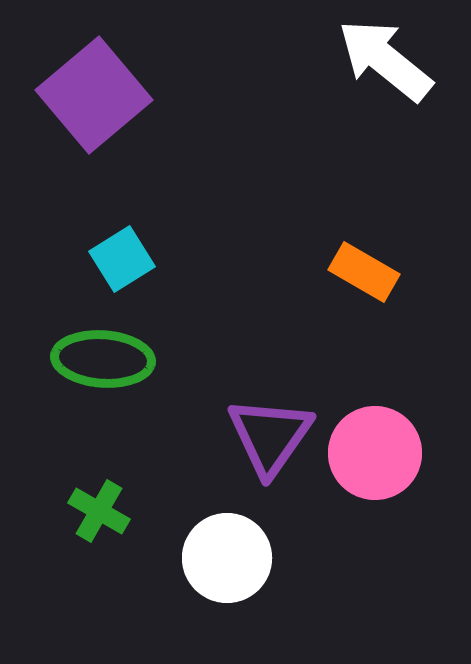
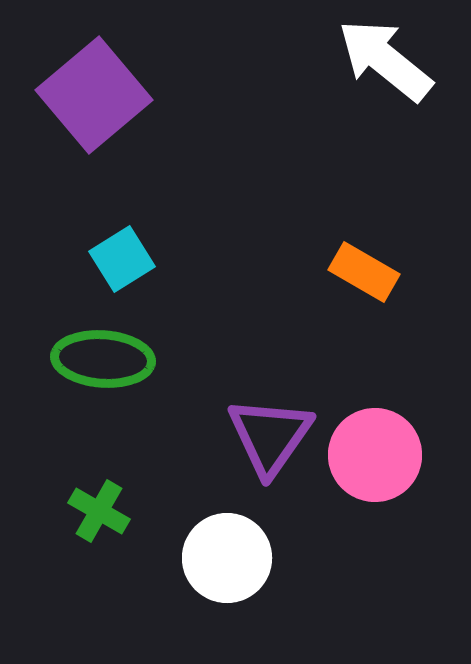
pink circle: moved 2 px down
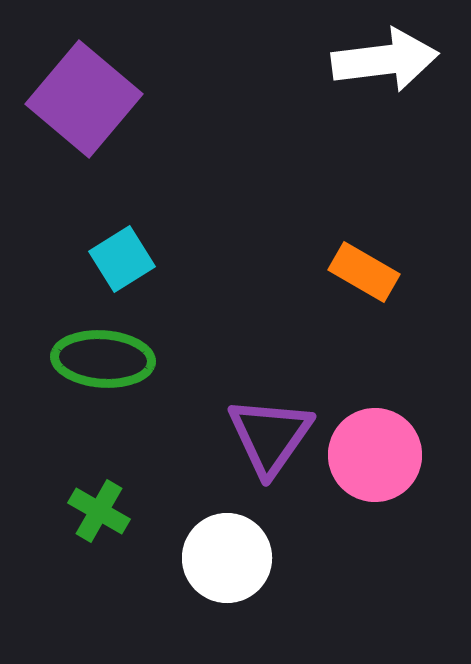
white arrow: rotated 134 degrees clockwise
purple square: moved 10 px left, 4 px down; rotated 10 degrees counterclockwise
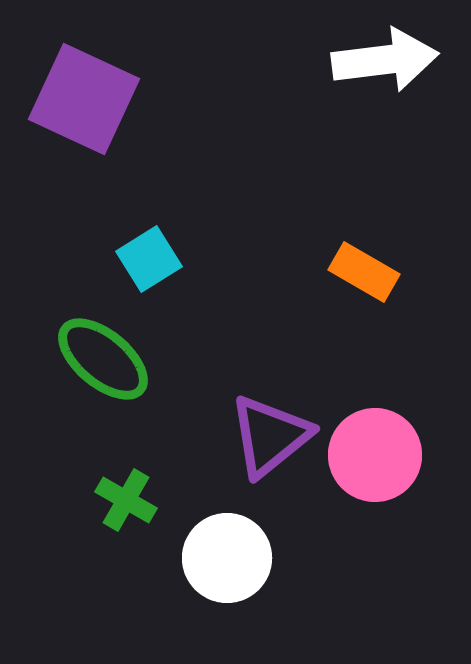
purple square: rotated 15 degrees counterclockwise
cyan square: moved 27 px right
green ellipse: rotated 36 degrees clockwise
purple triangle: rotated 16 degrees clockwise
green cross: moved 27 px right, 11 px up
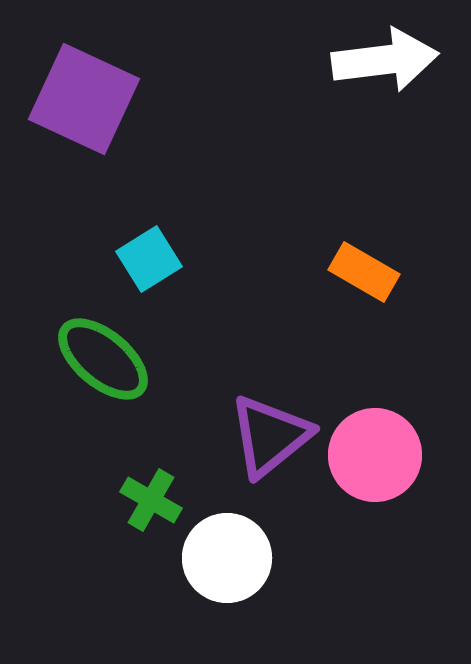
green cross: moved 25 px right
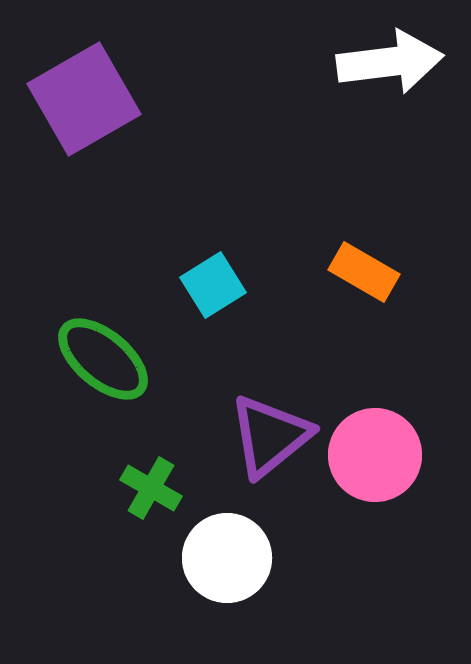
white arrow: moved 5 px right, 2 px down
purple square: rotated 35 degrees clockwise
cyan square: moved 64 px right, 26 px down
green cross: moved 12 px up
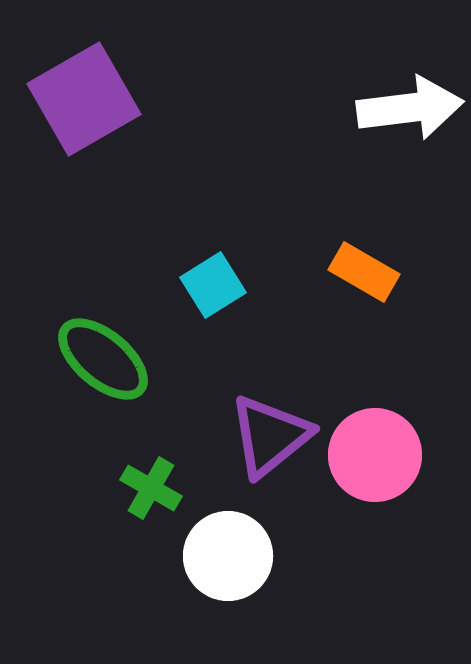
white arrow: moved 20 px right, 46 px down
white circle: moved 1 px right, 2 px up
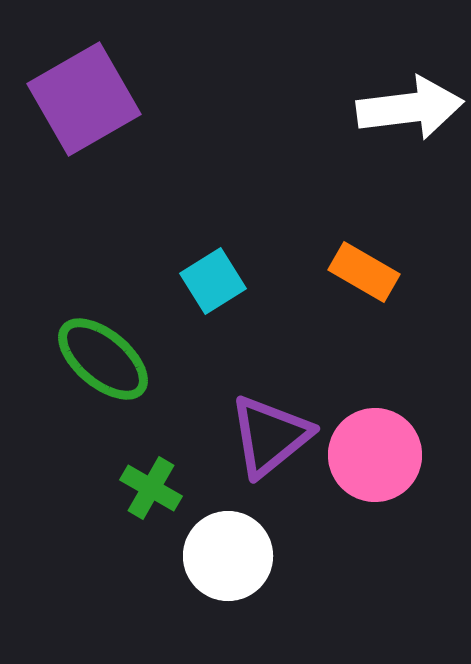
cyan square: moved 4 px up
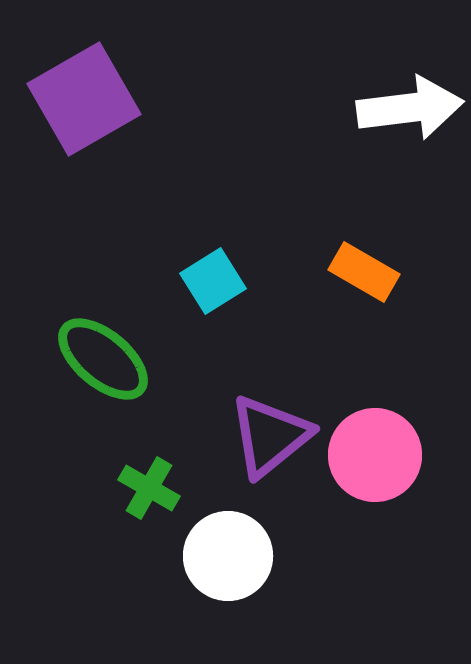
green cross: moved 2 px left
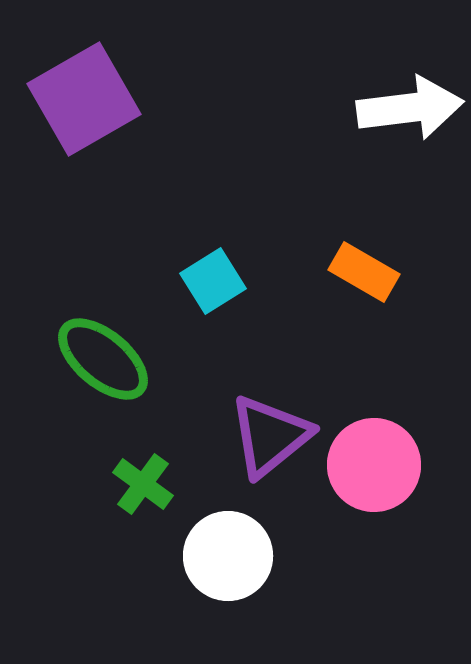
pink circle: moved 1 px left, 10 px down
green cross: moved 6 px left, 4 px up; rotated 6 degrees clockwise
